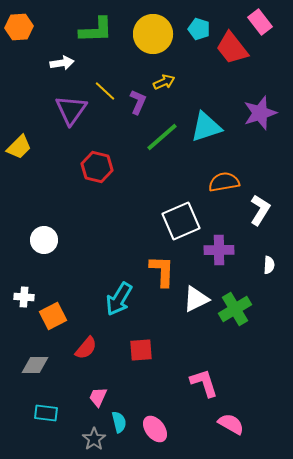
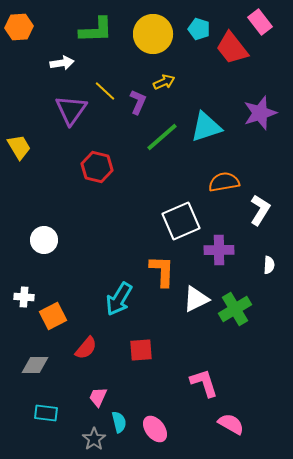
yellow trapezoid: rotated 76 degrees counterclockwise
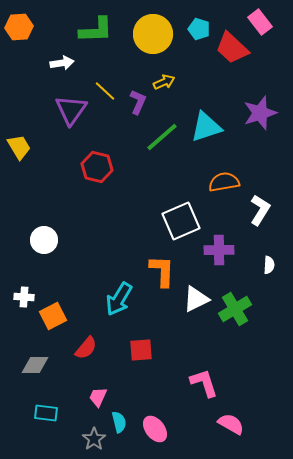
red trapezoid: rotated 9 degrees counterclockwise
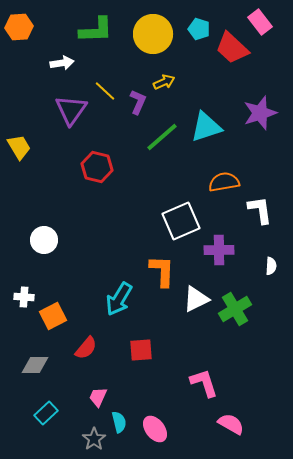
white L-shape: rotated 40 degrees counterclockwise
white semicircle: moved 2 px right, 1 px down
cyan rectangle: rotated 50 degrees counterclockwise
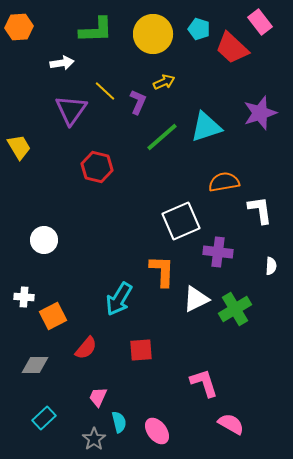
purple cross: moved 1 px left, 2 px down; rotated 8 degrees clockwise
cyan rectangle: moved 2 px left, 5 px down
pink ellipse: moved 2 px right, 2 px down
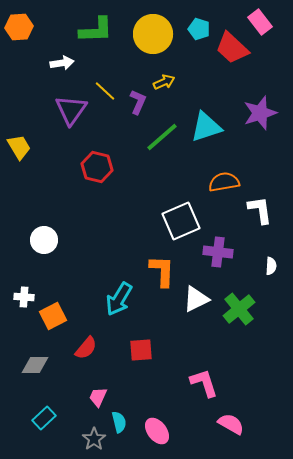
green cross: moved 4 px right; rotated 8 degrees counterclockwise
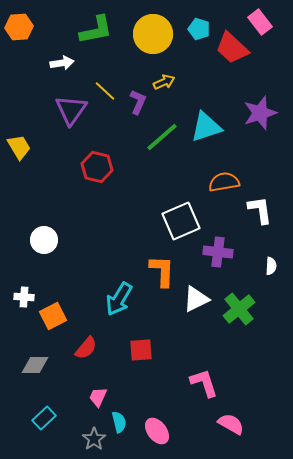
green L-shape: rotated 9 degrees counterclockwise
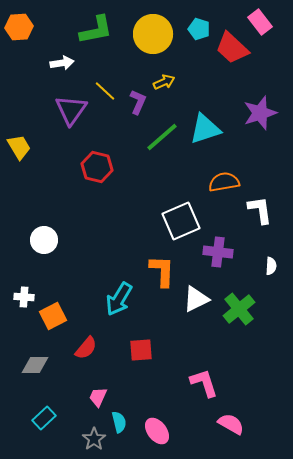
cyan triangle: moved 1 px left, 2 px down
